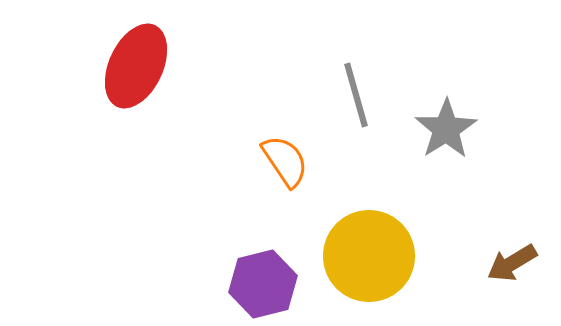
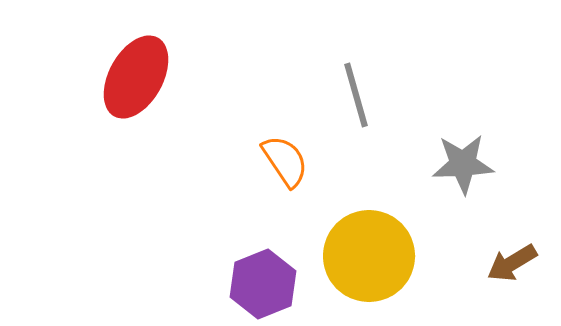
red ellipse: moved 11 px down; rotated 4 degrees clockwise
gray star: moved 17 px right, 35 px down; rotated 30 degrees clockwise
purple hexagon: rotated 8 degrees counterclockwise
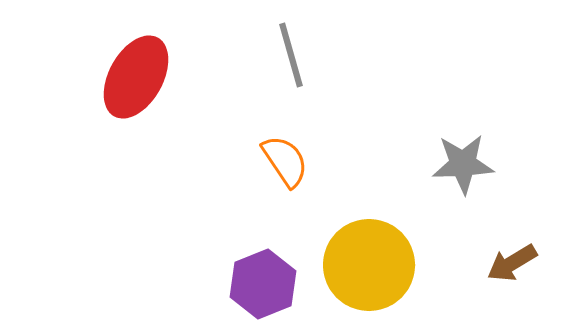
gray line: moved 65 px left, 40 px up
yellow circle: moved 9 px down
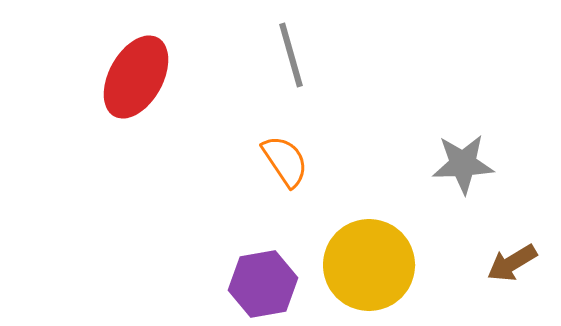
purple hexagon: rotated 12 degrees clockwise
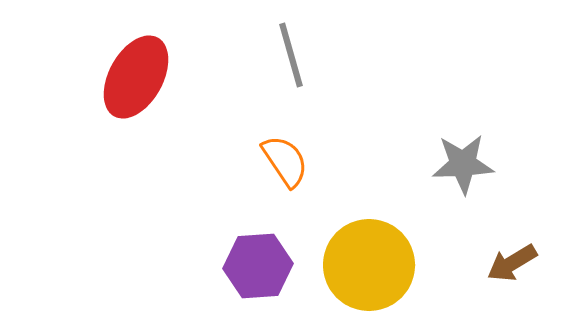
purple hexagon: moved 5 px left, 18 px up; rotated 6 degrees clockwise
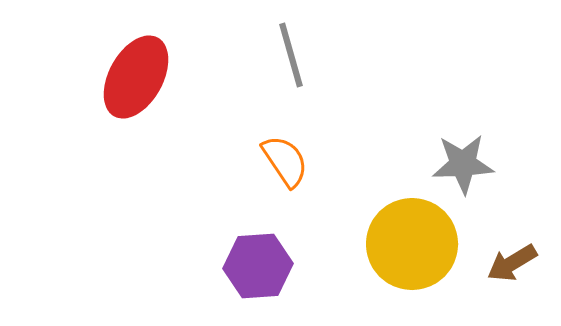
yellow circle: moved 43 px right, 21 px up
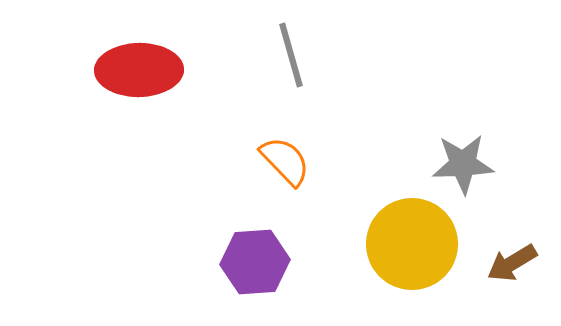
red ellipse: moved 3 px right, 7 px up; rotated 60 degrees clockwise
orange semicircle: rotated 10 degrees counterclockwise
purple hexagon: moved 3 px left, 4 px up
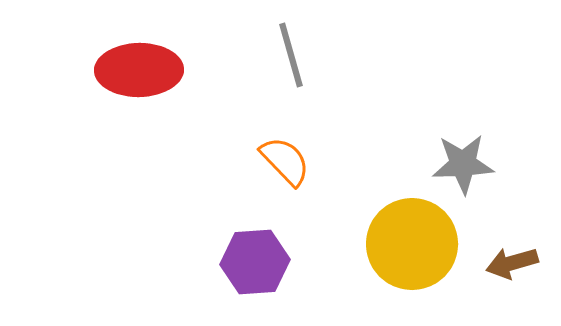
brown arrow: rotated 15 degrees clockwise
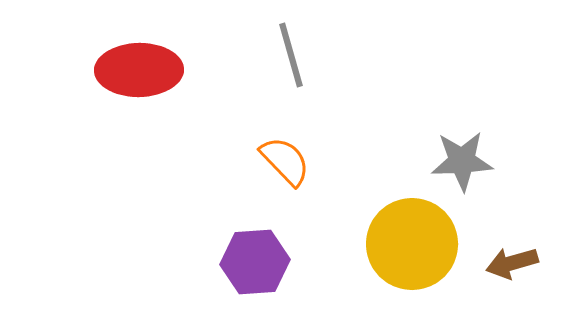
gray star: moved 1 px left, 3 px up
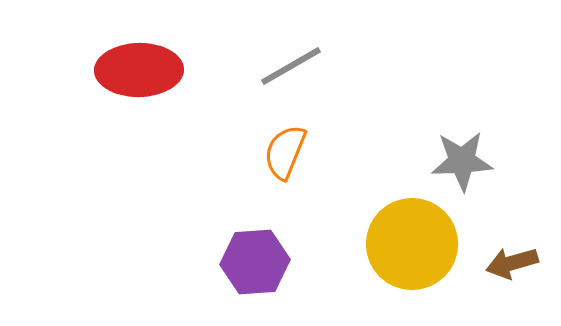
gray line: moved 11 px down; rotated 76 degrees clockwise
orange semicircle: moved 9 px up; rotated 114 degrees counterclockwise
